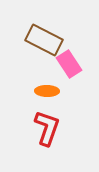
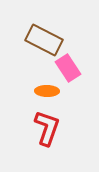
pink rectangle: moved 1 px left, 4 px down
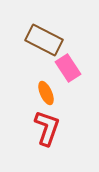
orange ellipse: moved 1 px left, 2 px down; rotated 65 degrees clockwise
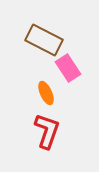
red L-shape: moved 3 px down
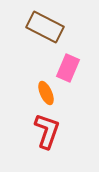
brown rectangle: moved 1 px right, 13 px up
pink rectangle: rotated 56 degrees clockwise
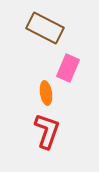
brown rectangle: moved 1 px down
orange ellipse: rotated 15 degrees clockwise
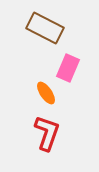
orange ellipse: rotated 25 degrees counterclockwise
red L-shape: moved 2 px down
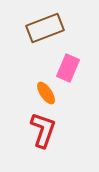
brown rectangle: rotated 48 degrees counterclockwise
red L-shape: moved 4 px left, 3 px up
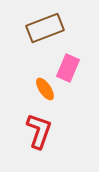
orange ellipse: moved 1 px left, 4 px up
red L-shape: moved 4 px left, 1 px down
